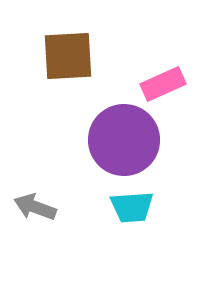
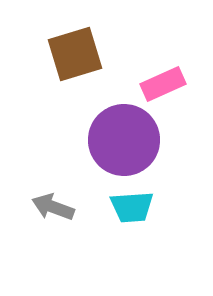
brown square: moved 7 px right, 2 px up; rotated 14 degrees counterclockwise
gray arrow: moved 18 px right
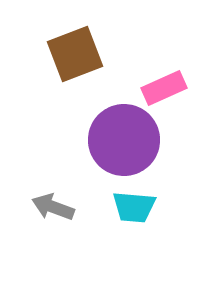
brown square: rotated 4 degrees counterclockwise
pink rectangle: moved 1 px right, 4 px down
cyan trapezoid: moved 2 px right; rotated 9 degrees clockwise
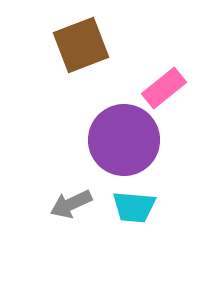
brown square: moved 6 px right, 9 px up
pink rectangle: rotated 15 degrees counterclockwise
gray arrow: moved 18 px right, 3 px up; rotated 45 degrees counterclockwise
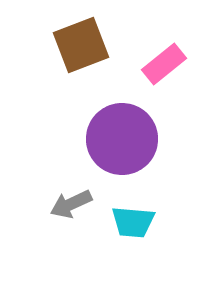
pink rectangle: moved 24 px up
purple circle: moved 2 px left, 1 px up
cyan trapezoid: moved 1 px left, 15 px down
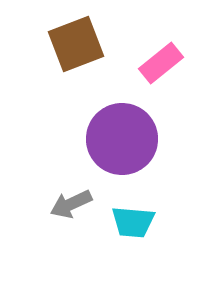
brown square: moved 5 px left, 1 px up
pink rectangle: moved 3 px left, 1 px up
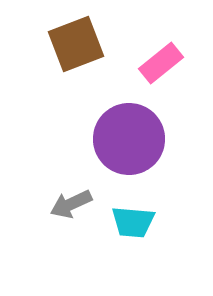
purple circle: moved 7 px right
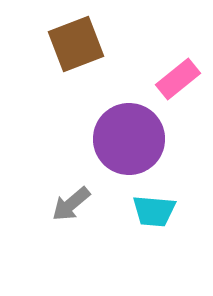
pink rectangle: moved 17 px right, 16 px down
gray arrow: rotated 15 degrees counterclockwise
cyan trapezoid: moved 21 px right, 11 px up
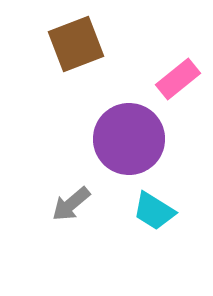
cyan trapezoid: rotated 27 degrees clockwise
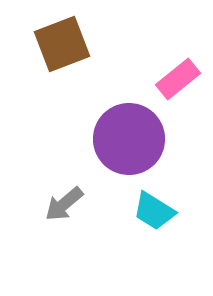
brown square: moved 14 px left
gray arrow: moved 7 px left
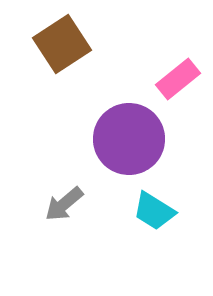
brown square: rotated 12 degrees counterclockwise
